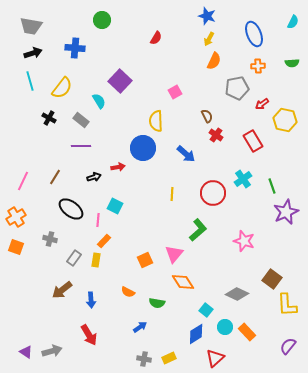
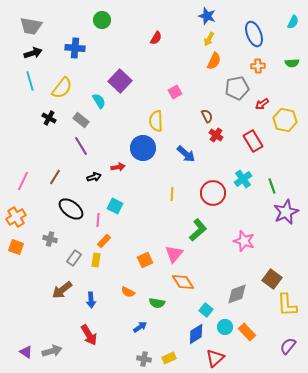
purple line at (81, 146): rotated 60 degrees clockwise
gray diamond at (237, 294): rotated 45 degrees counterclockwise
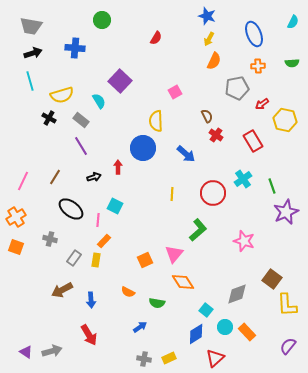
yellow semicircle at (62, 88): moved 7 px down; rotated 35 degrees clockwise
red arrow at (118, 167): rotated 80 degrees counterclockwise
brown arrow at (62, 290): rotated 10 degrees clockwise
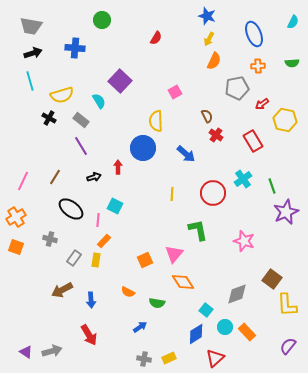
green L-shape at (198, 230): rotated 60 degrees counterclockwise
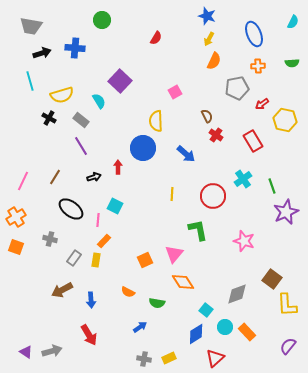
black arrow at (33, 53): moved 9 px right
red circle at (213, 193): moved 3 px down
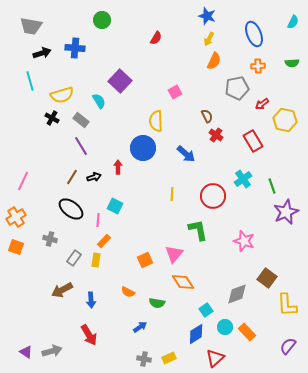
black cross at (49, 118): moved 3 px right
brown line at (55, 177): moved 17 px right
brown square at (272, 279): moved 5 px left, 1 px up
cyan square at (206, 310): rotated 16 degrees clockwise
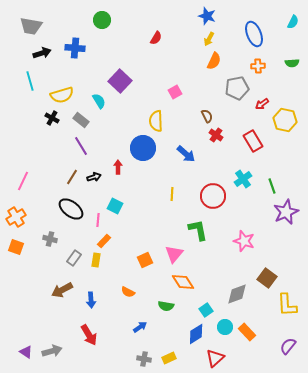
green semicircle at (157, 303): moved 9 px right, 3 px down
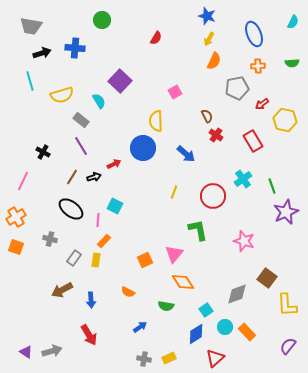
black cross at (52, 118): moved 9 px left, 34 px down
red arrow at (118, 167): moved 4 px left, 3 px up; rotated 64 degrees clockwise
yellow line at (172, 194): moved 2 px right, 2 px up; rotated 16 degrees clockwise
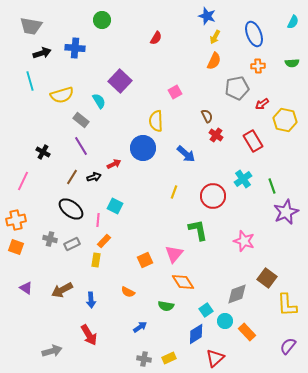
yellow arrow at (209, 39): moved 6 px right, 2 px up
orange cross at (16, 217): moved 3 px down; rotated 18 degrees clockwise
gray rectangle at (74, 258): moved 2 px left, 14 px up; rotated 28 degrees clockwise
cyan circle at (225, 327): moved 6 px up
purple triangle at (26, 352): moved 64 px up
